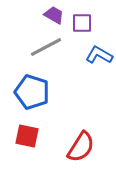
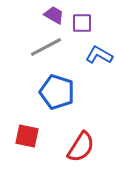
blue pentagon: moved 25 px right
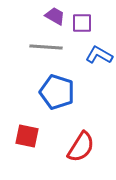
purple trapezoid: moved 1 px right, 1 px down
gray line: rotated 32 degrees clockwise
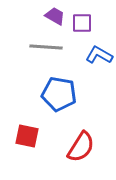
blue pentagon: moved 2 px right, 2 px down; rotated 8 degrees counterclockwise
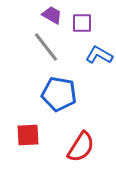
purple trapezoid: moved 3 px left, 1 px up
gray line: rotated 48 degrees clockwise
red square: moved 1 px right, 1 px up; rotated 15 degrees counterclockwise
